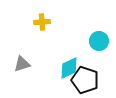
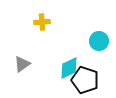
gray triangle: rotated 18 degrees counterclockwise
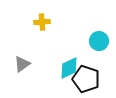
black pentagon: moved 1 px right, 1 px up
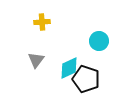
gray triangle: moved 14 px right, 4 px up; rotated 18 degrees counterclockwise
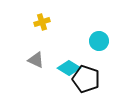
yellow cross: rotated 14 degrees counterclockwise
gray triangle: rotated 42 degrees counterclockwise
cyan diamond: rotated 55 degrees clockwise
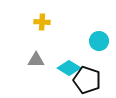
yellow cross: rotated 21 degrees clockwise
gray triangle: rotated 24 degrees counterclockwise
black pentagon: moved 1 px right, 1 px down
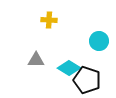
yellow cross: moved 7 px right, 2 px up
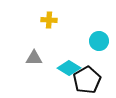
gray triangle: moved 2 px left, 2 px up
black pentagon: rotated 24 degrees clockwise
